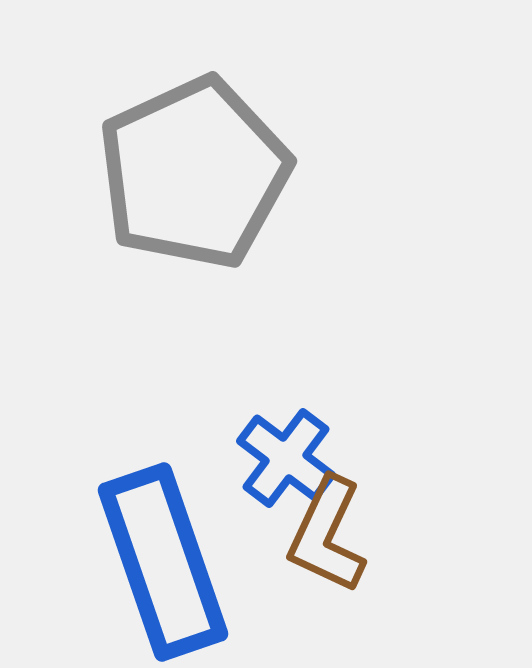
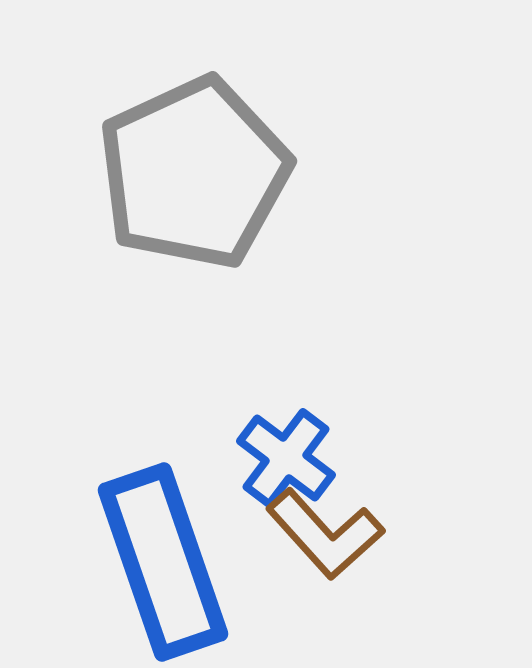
brown L-shape: moved 2 px left, 1 px up; rotated 67 degrees counterclockwise
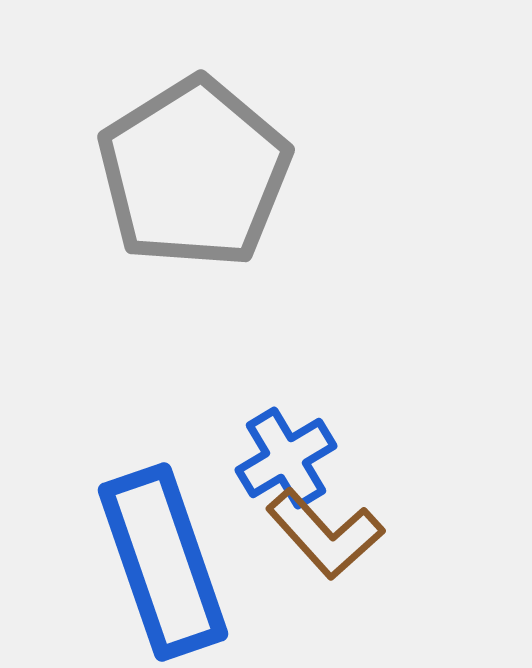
gray pentagon: rotated 7 degrees counterclockwise
blue cross: rotated 22 degrees clockwise
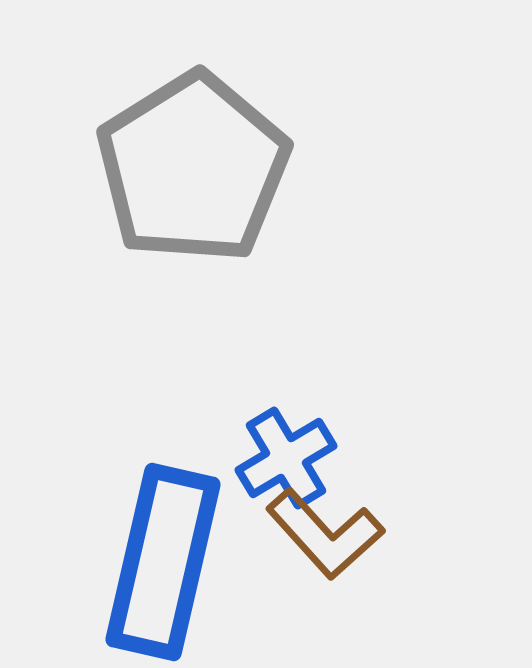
gray pentagon: moved 1 px left, 5 px up
blue rectangle: rotated 32 degrees clockwise
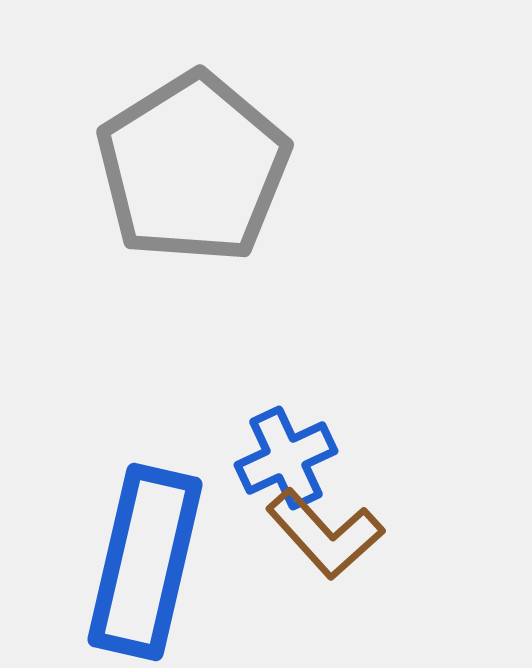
blue cross: rotated 6 degrees clockwise
blue rectangle: moved 18 px left
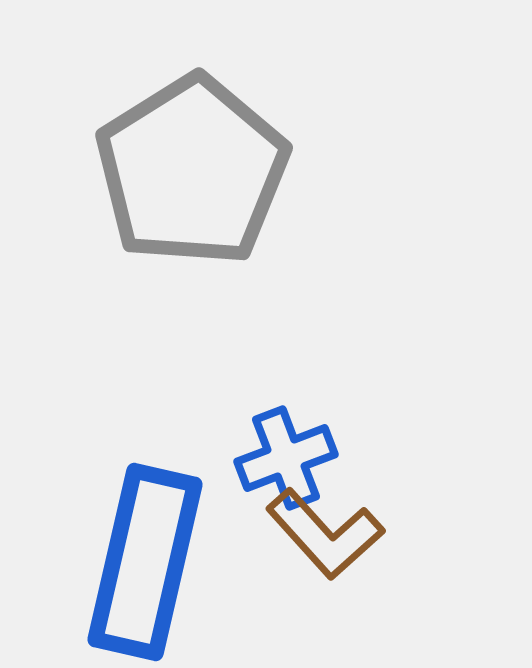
gray pentagon: moved 1 px left, 3 px down
blue cross: rotated 4 degrees clockwise
